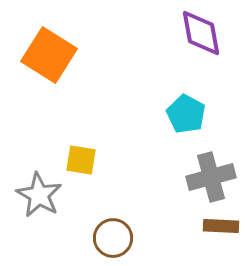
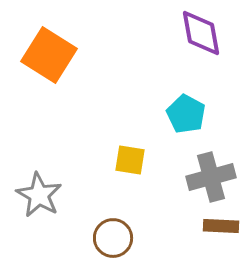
yellow square: moved 49 px right
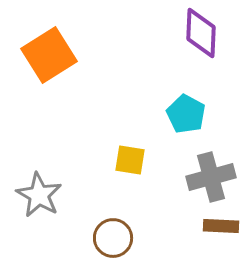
purple diamond: rotated 12 degrees clockwise
orange square: rotated 26 degrees clockwise
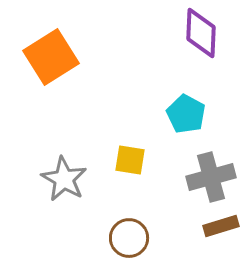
orange square: moved 2 px right, 2 px down
gray star: moved 25 px right, 16 px up
brown rectangle: rotated 20 degrees counterclockwise
brown circle: moved 16 px right
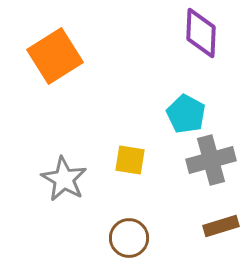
orange square: moved 4 px right, 1 px up
gray cross: moved 17 px up
